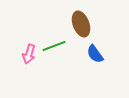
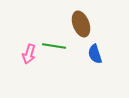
green line: rotated 30 degrees clockwise
blue semicircle: rotated 18 degrees clockwise
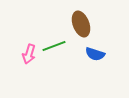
green line: rotated 30 degrees counterclockwise
blue semicircle: rotated 54 degrees counterclockwise
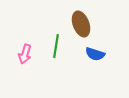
green line: moved 2 px right; rotated 60 degrees counterclockwise
pink arrow: moved 4 px left
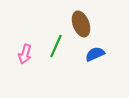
green line: rotated 15 degrees clockwise
blue semicircle: rotated 138 degrees clockwise
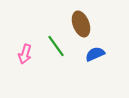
green line: rotated 60 degrees counterclockwise
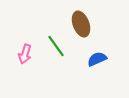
blue semicircle: moved 2 px right, 5 px down
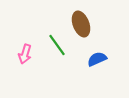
green line: moved 1 px right, 1 px up
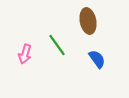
brown ellipse: moved 7 px right, 3 px up; rotated 10 degrees clockwise
blue semicircle: rotated 78 degrees clockwise
